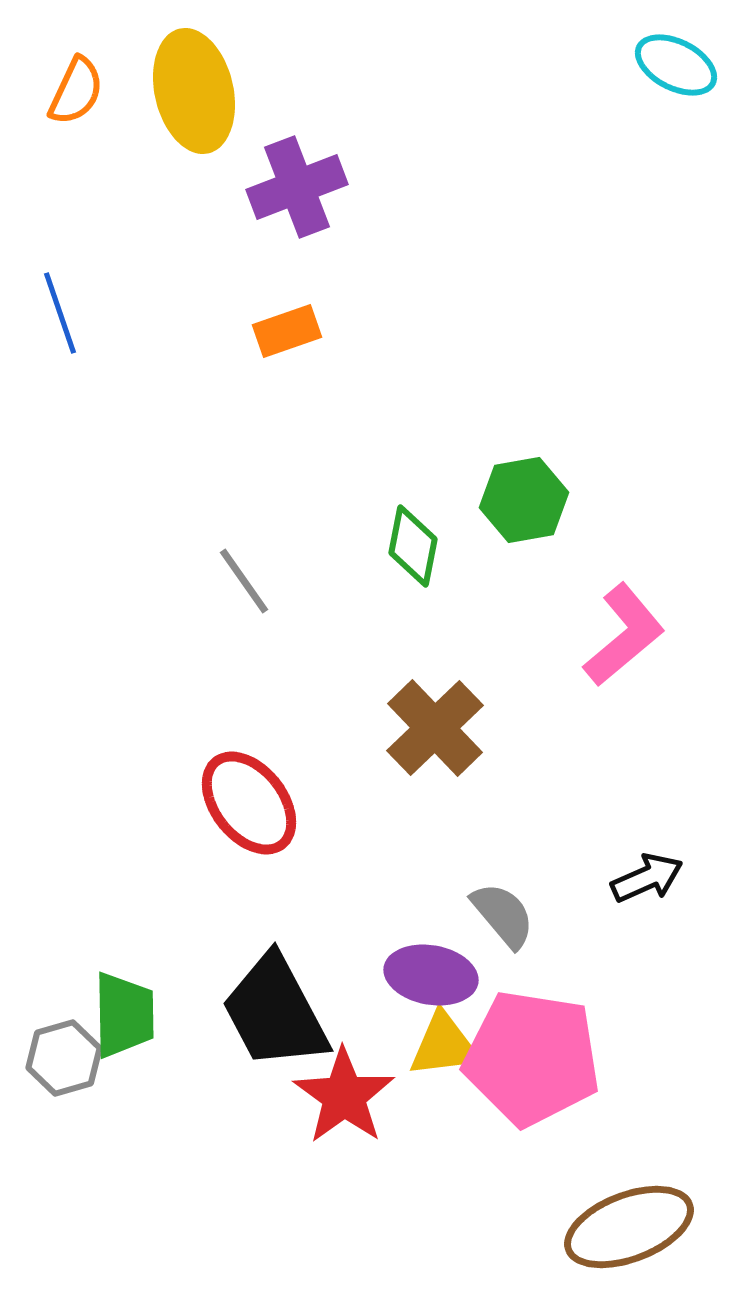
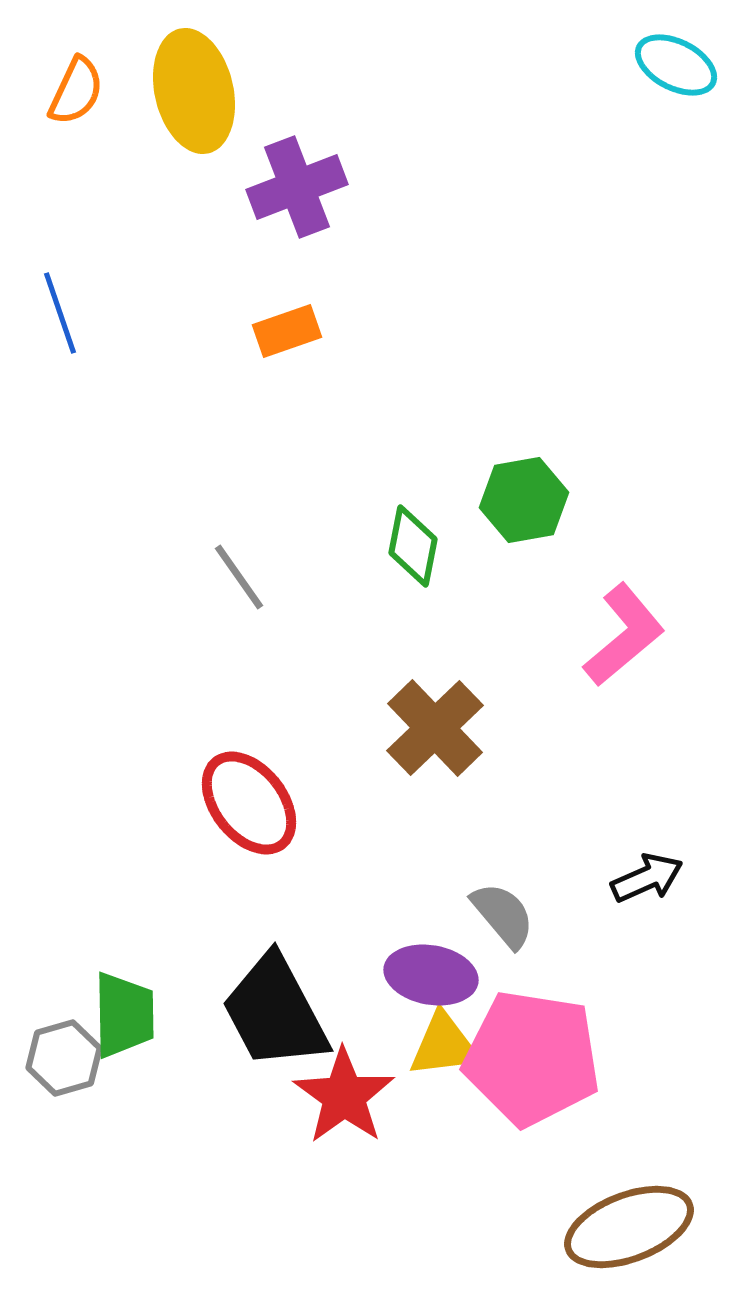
gray line: moved 5 px left, 4 px up
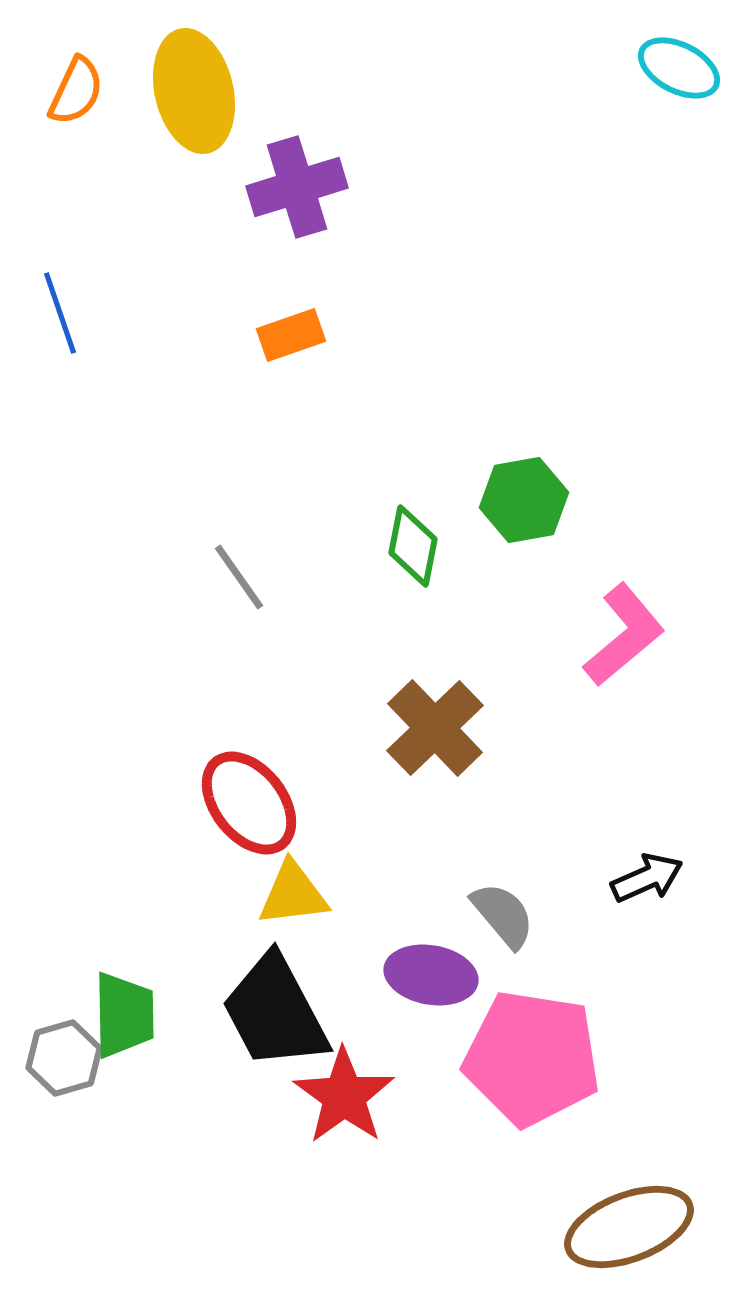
cyan ellipse: moved 3 px right, 3 px down
purple cross: rotated 4 degrees clockwise
orange rectangle: moved 4 px right, 4 px down
yellow triangle: moved 151 px left, 151 px up
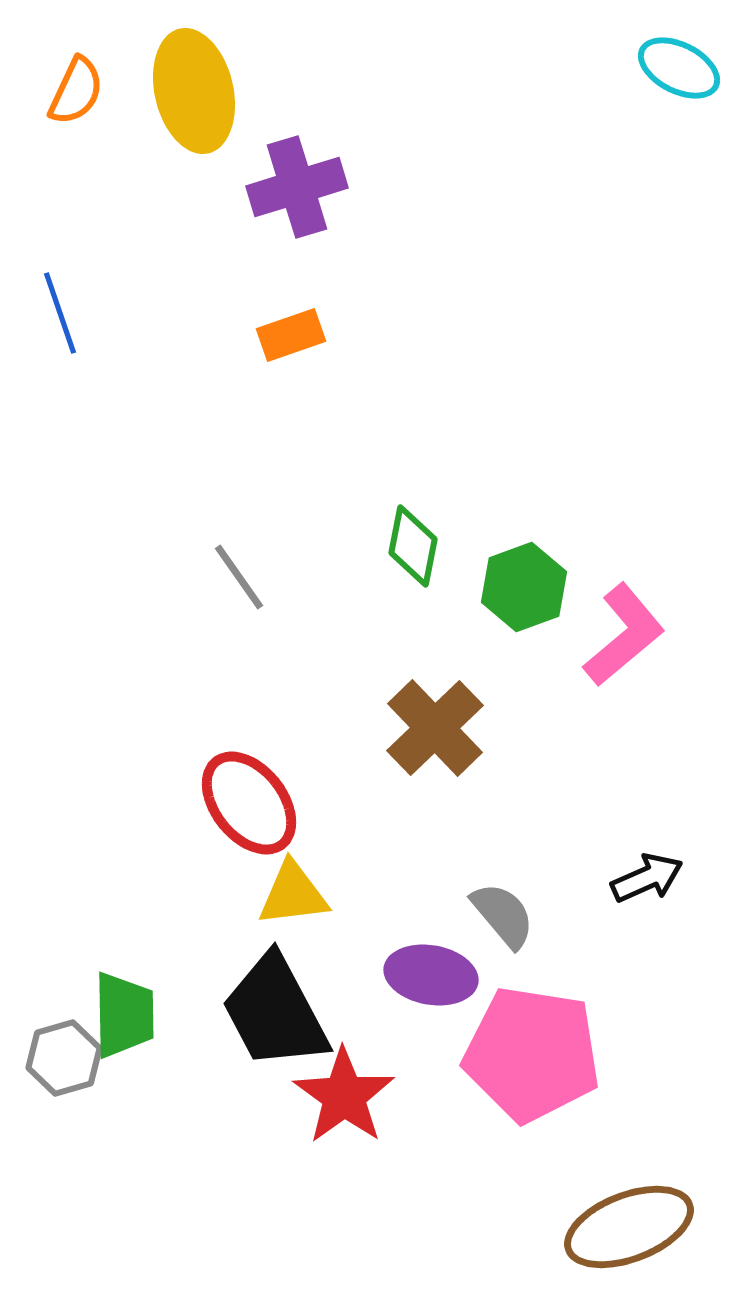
green hexagon: moved 87 px down; rotated 10 degrees counterclockwise
pink pentagon: moved 4 px up
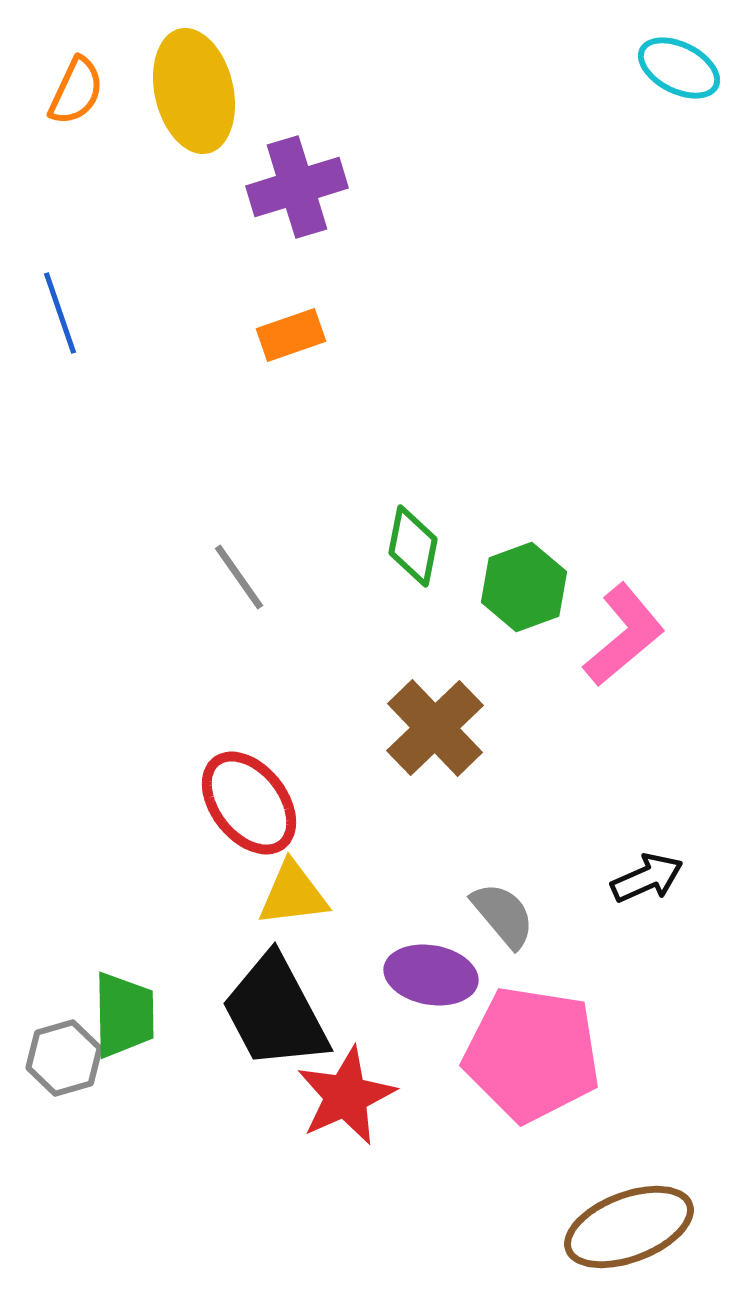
red star: moved 2 px right; rotated 12 degrees clockwise
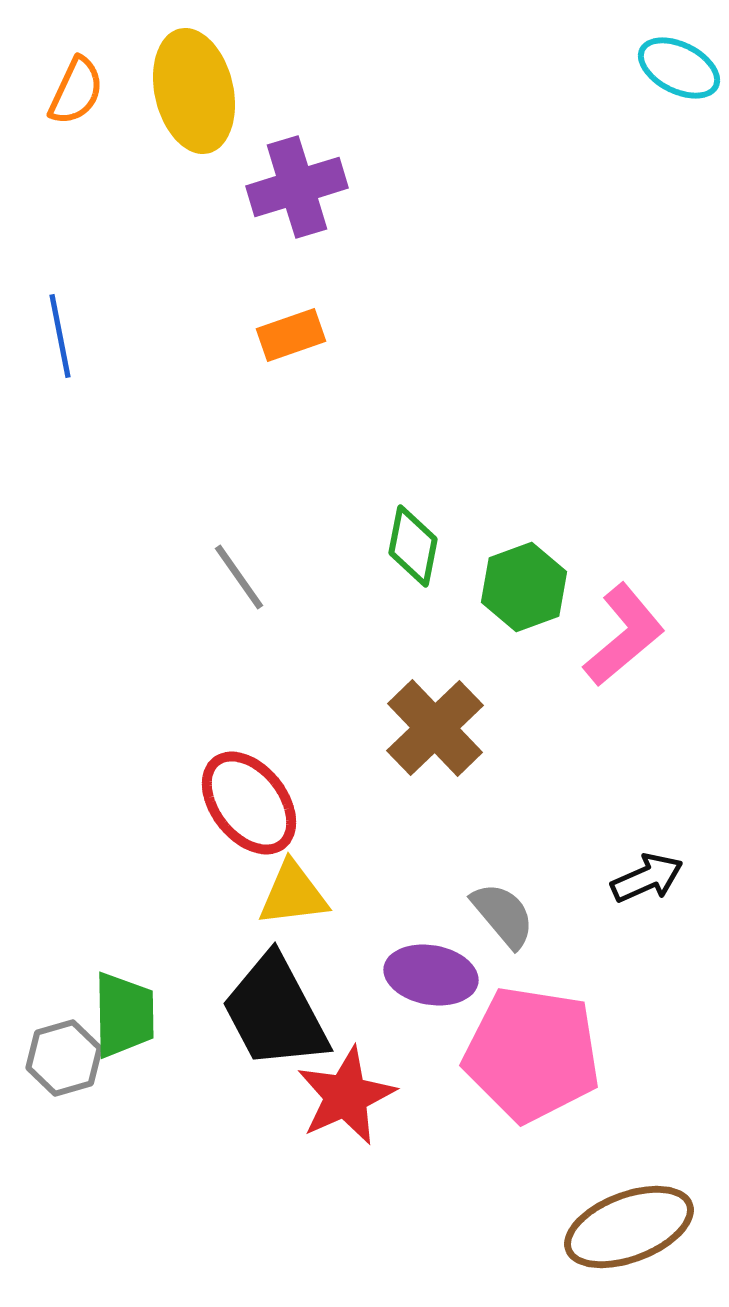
blue line: moved 23 px down; rotated 8 degrees clockwise
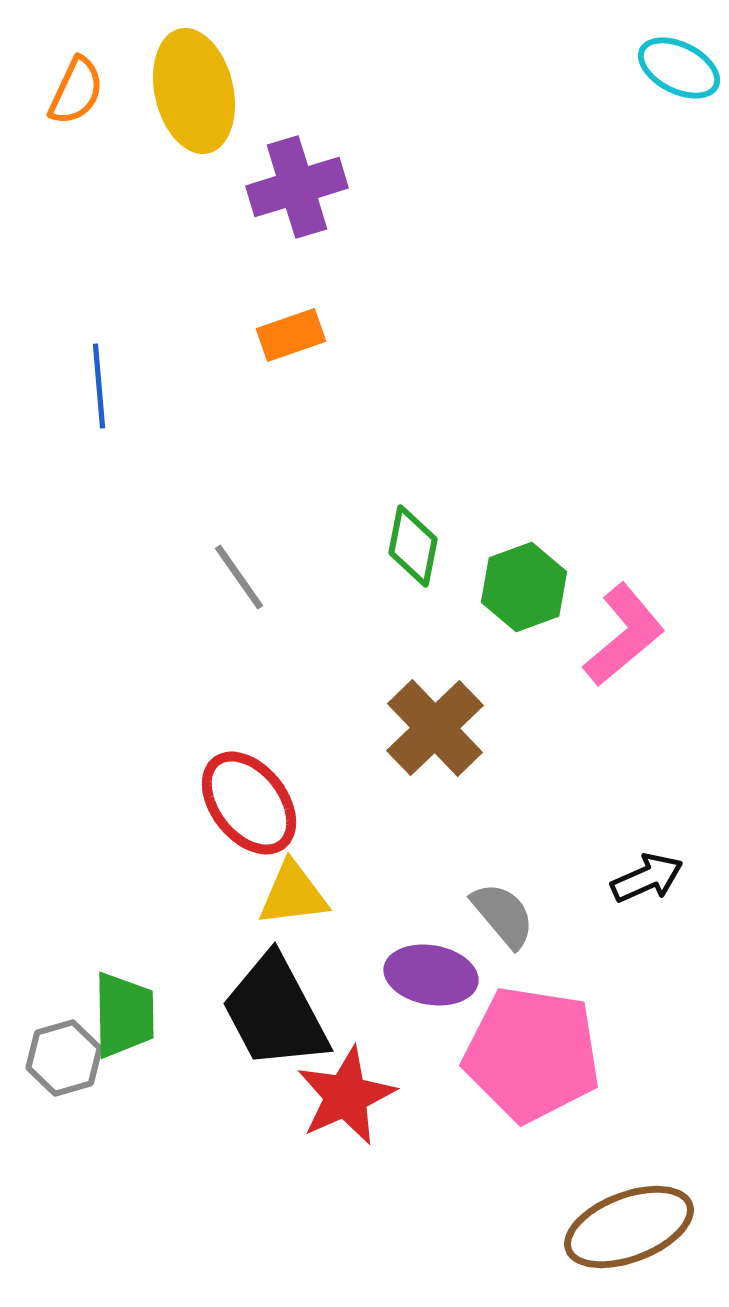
blue line: moved 39 px right, 50 px down; rotated 6 degrees clockwise
